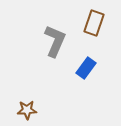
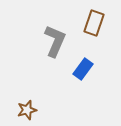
blue rectangle: moved 3 px left, 1 px down
brown star: rotated 12 degrees counterclockwise
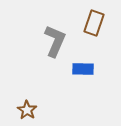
blue rectangle: rotated 55 degrees clockwise
brown star: rotated 24 degrees counterclockwise
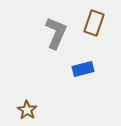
gray L-shape: moved 1 px right, 8 px up
blue rectangle: rotated 15 degrees counterclockwise
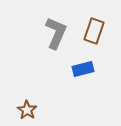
brown rectangle: moved 8 px down
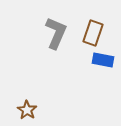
brown rectangle: moved 1 px left, 2 px down
blue rectangle: moved 20 px right, 9 px up; rotated 25 degrees clockwise
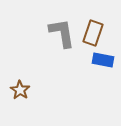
gray L-shape: moved 6 px right; rotated 32 degrees counterclockwise
brown star: moved 7 px left, 20 px up
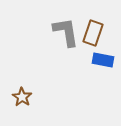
gray L-shape: moved 4 px right, 1 px up
brown star: moved 2 px right, 7 px down
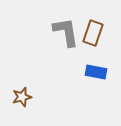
blue rectangle: moved 7 px left, 12 px down
brown star: rotated 24 degrees clockwise
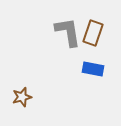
gray L-shape: moved 2 px right
blue rectangle: moved 3 px left, 3 px up
